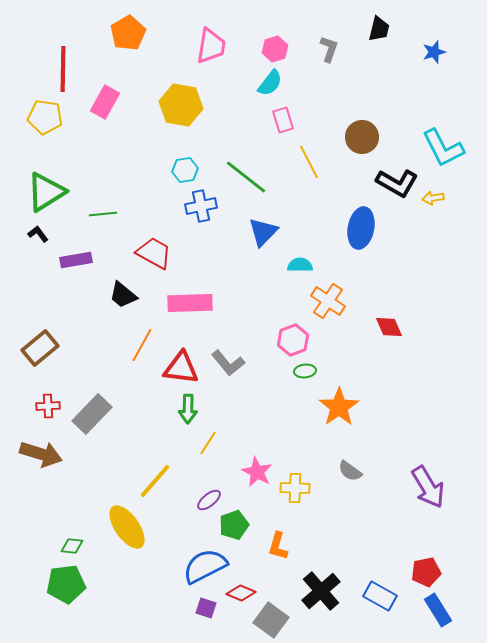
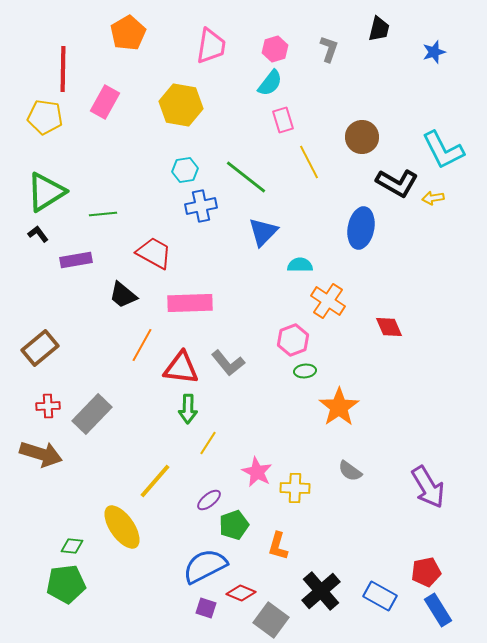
cyan L-shape at (443, 148): moved 2 px down
yellow ellipse at (127, 527): moved 5 px left
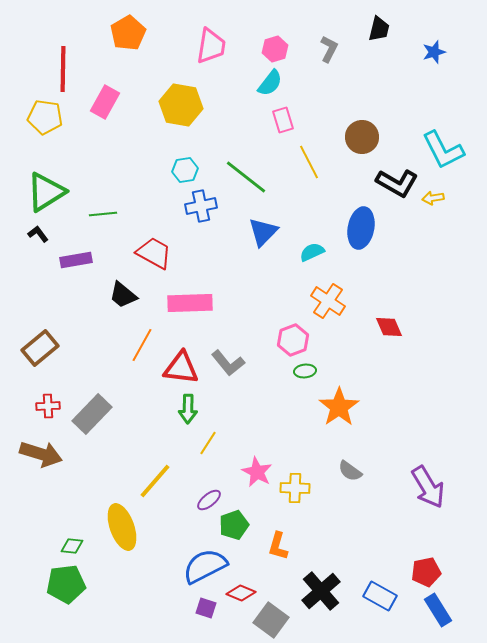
gray L-shape at (329, 49): rotated 8 degrees clockwise
cyan semicircle at (300, 265): moved 12 px right, 13 px up; rotated 25 degrees counterclockwise
yellow ellipse at (122, 527): rotated 15 degrees clockwise
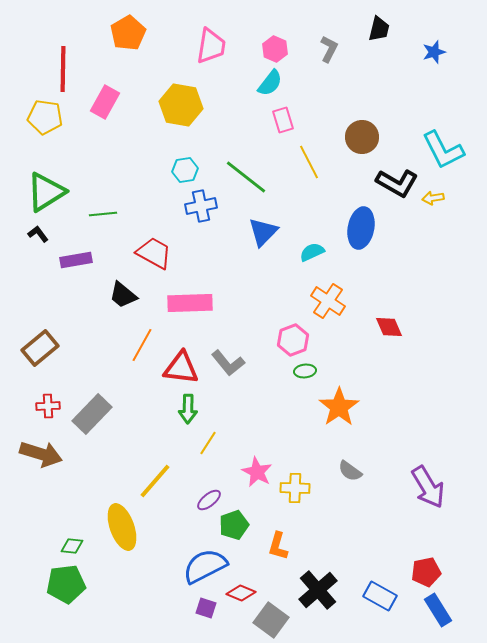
pink hexagon at (275, 49): rotated 20 degrees counterclockwise
black cross at (321, 591): moved 3 px left, 1 px up
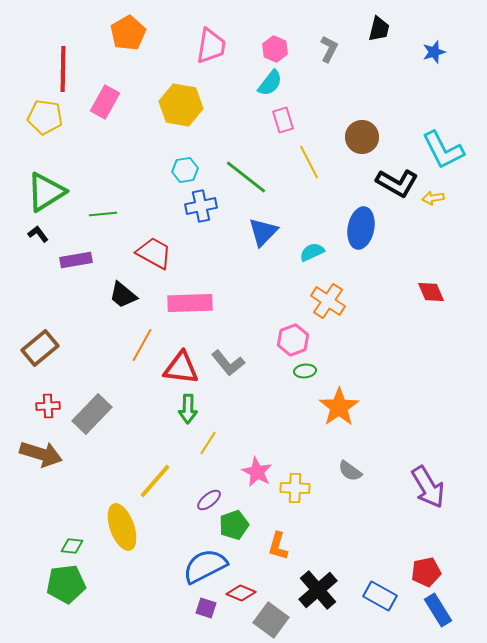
red diamond at (389, 327): moved 42 px right, 35 px up
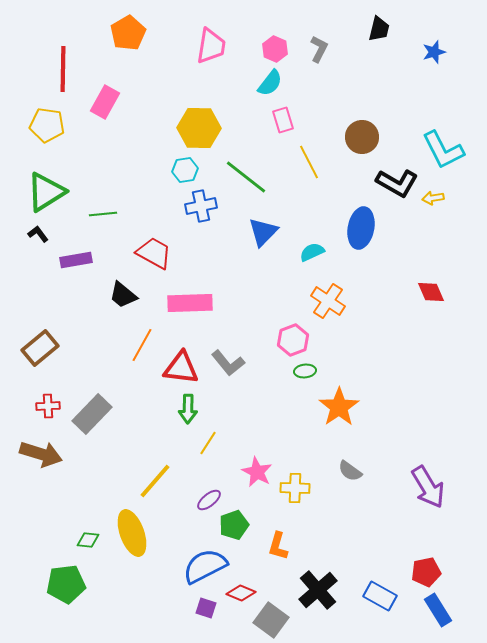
gray L-shape at (329, 49): moved 10 px left
yellow hexagon at (181, 105): moved 18 px right, 23 px down; rotated 9 degrees counterclockwise
yellow pentagon at (45, 117): moved 2 px right, 8 px down
yellow ellipse at (122, 527): moved 10 px right, 6 px down
green diamond at (72, 546): moved 16 px right, 6 px up
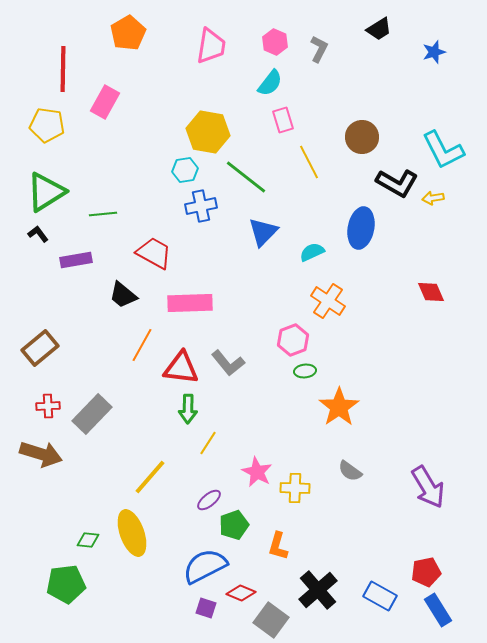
black trapezoid at (379, 29): rotated 44 degrees clockwise
pink hexagon at (275, 49): moved 7 px up
yellow hexagon at (199, 128): moved 9 px right, 4 px down; rotated 9 degrees clockwise
yellow line at (155, 481): moved 5 px left, 4 px up
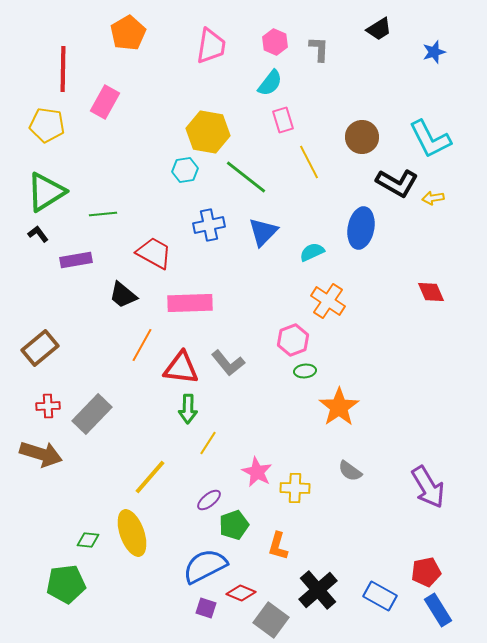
gray L-shape at (319, 49): rotated 24 degrees counterclockwise
cyan L-shape at (443, 150): moved 13 px left, 11 px up
blue cross at (201, 206): moved 8 px right, 19 px down
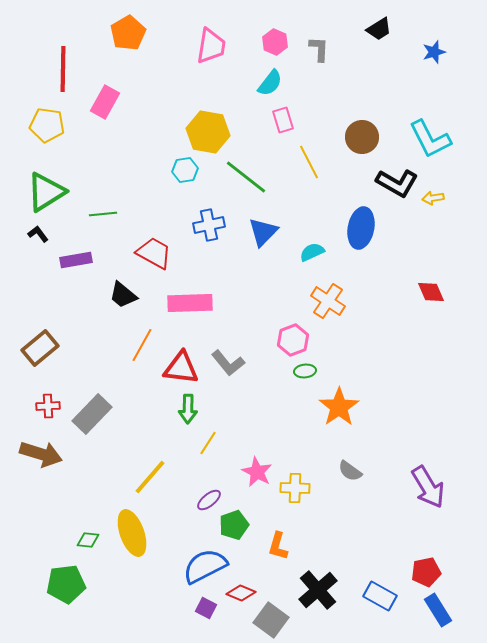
purple square at (206, 608): rotated 10 degrees clockwise
